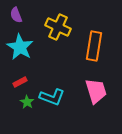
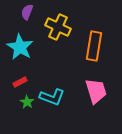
purple semicircle: moved 11 px right, 3 px up; rotated 42 degrees clockwise
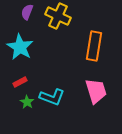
yellow cross: moved 11 px up
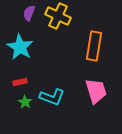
purple semicircle: moved 2 px right, 1 px down
red rectangle: rotated 16 degrees clockwise
green star: moved 2 px left
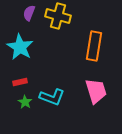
yellow cross: rotated 10 degrees counterclockwise
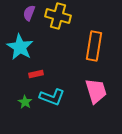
red rectangle: moved 16 px right, 8 px up
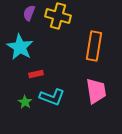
pink trapezoid: rotated 8 degrees clockwise
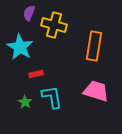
yellow cross: moved 4 px left, 9 px down
pink trapezoid: rotated 64 degrees counterclockwise
cyan L-shape: rotated 120 degrees counterclockwise
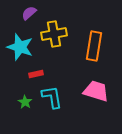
purple semicircle: rotated 28 degrees clockwise
yellow cross: moved 9 px down; rotated 25 degrees counterclockwise
cyan star: rotated 12 degrees counterclockwise
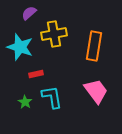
pink trapezoid: rotated 36 degrees clockwise
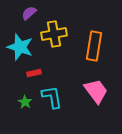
red rectangle: moved 2 px left, 1 px up
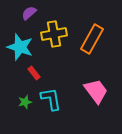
orange rectangle: moved 2 px left, 7 px up; rotated 20 degrees clockwise
red rectangle: rotated 64 degrees clockwise
cyan L-shape: moved 1 px left, 2 px down
green star: rotated 24 degrees clockwise
